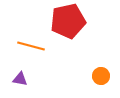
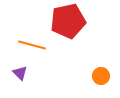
orange line: moved 1 px right, 1 px up
purple triangle: moved 6 px up; rotated 35 degrees clockwise
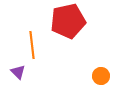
orange line: rotated 68 degrees clockwise
purple triangle: moved 2 px left, 1 px up
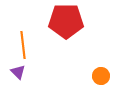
red pentagon: moved 2 px left; rotated 12 degrees clockwise
orange line: moved 9 px left
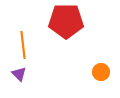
purple triangle: moved 1 px right, 2 px down
orange circle: moved 4 px up
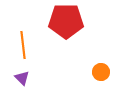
purple triangle: moved 3 px right, 4 px down
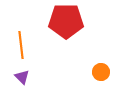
orange line: moved 2 px left
purple triangle: moved 1 px up
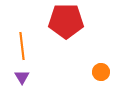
orange line: moved 1 px right, 1 px down
purple triangle: rotated 14 degrees clockwise
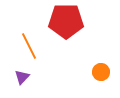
orange line: moved 7 px right; rotated 20 degrees counterclockwise
purple triangle: rotated 14 degrees clockwise
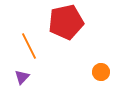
red pentagon: moved 1 px down; rotated 12 degrees counterclockwise
